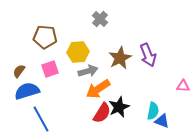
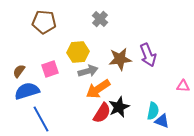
brown pentagon: moved 1 px left, 15 px up
brown star: moved 1 px down; rotated 20 degrees clockwise
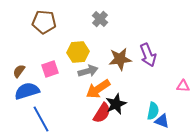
black star: moved 3 px left, 3 px up
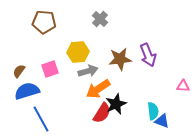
cyan semicircle: rotated 18 degrees counterclockwise
